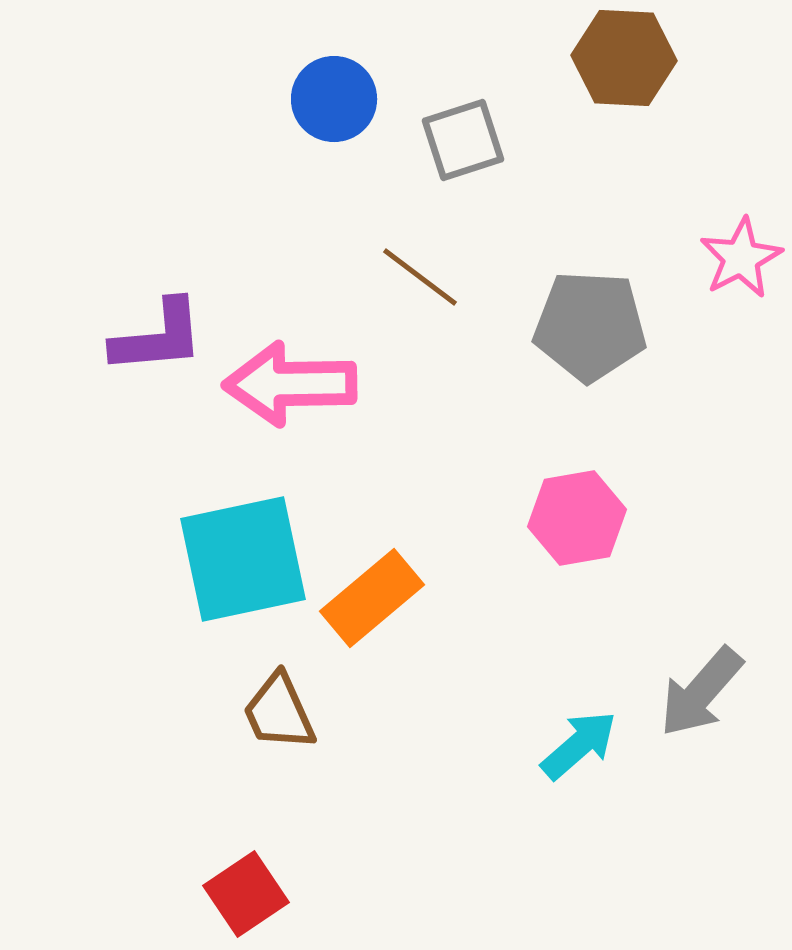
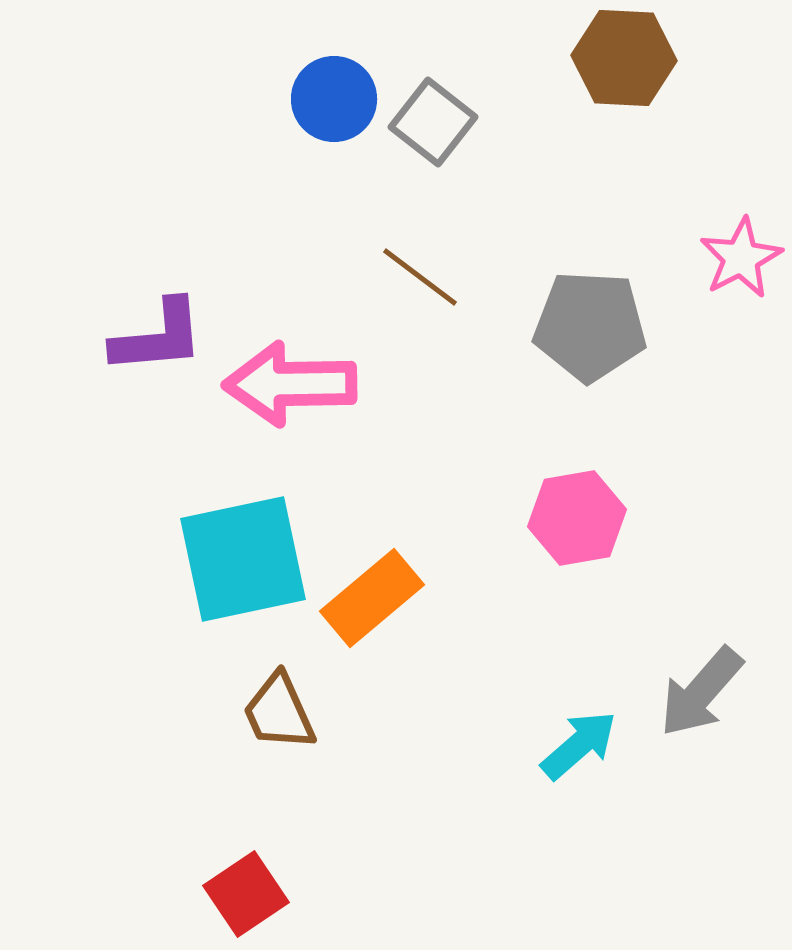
gray square: moved 30 px left, 18 px up; rotated 34 degrees counterclockwise
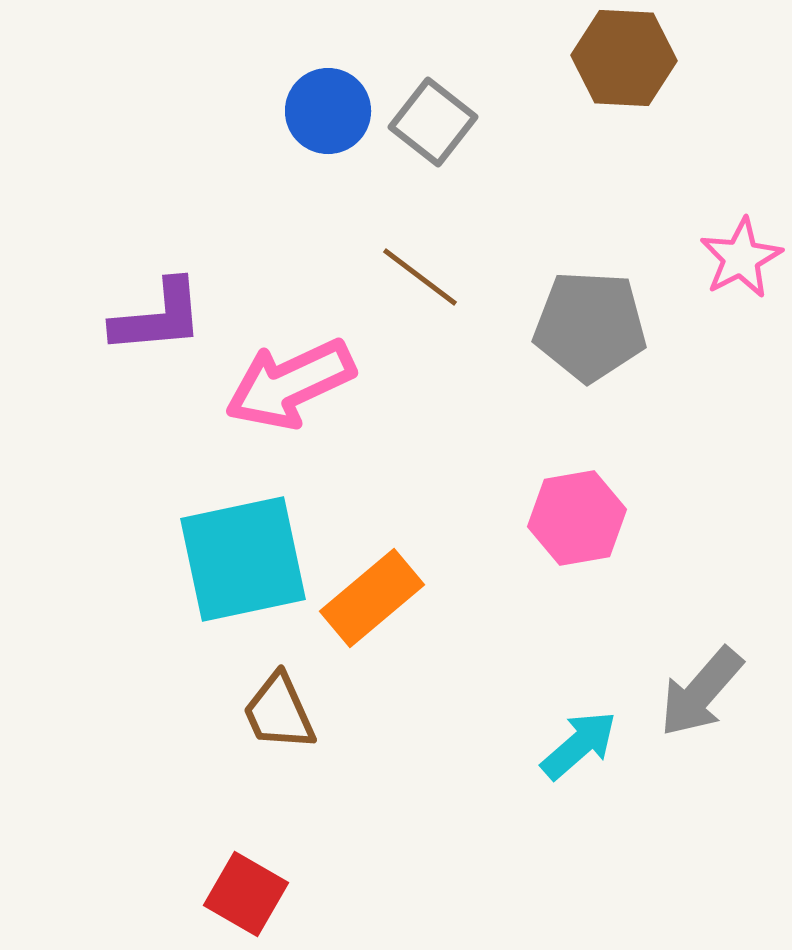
blue circle: moved 6 px left, 12 px down
purple L-shape: moved 20 px up
pink arrow: rotated 24 degrees counterclockwise
red square: rotated 26 degrees counterclockwise
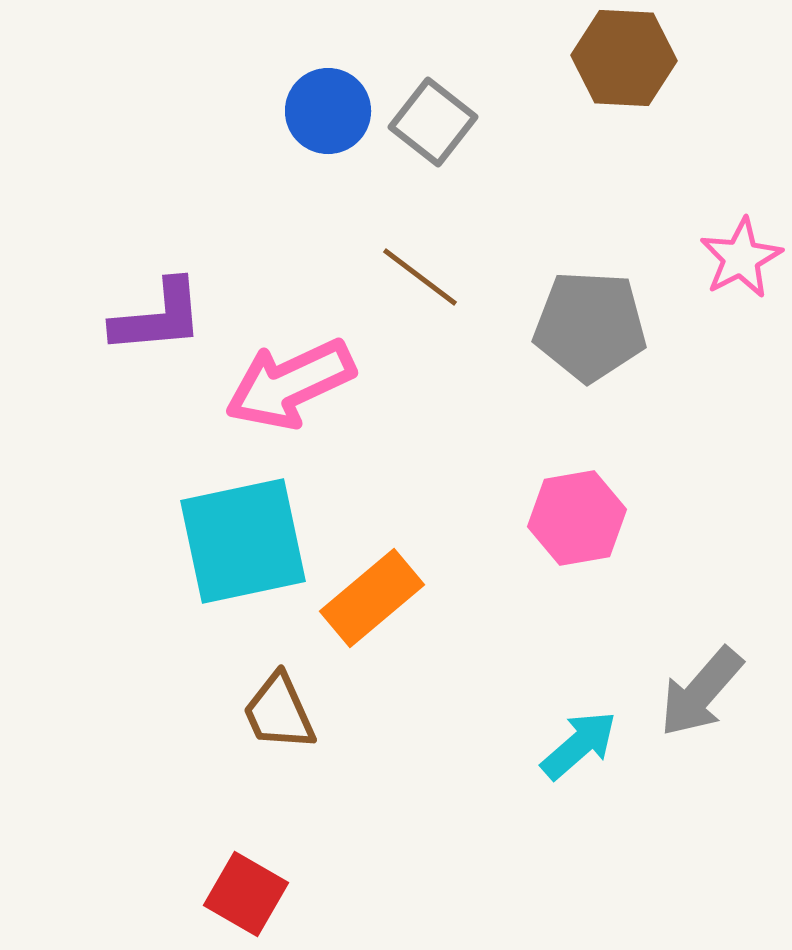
cyan square: moved 18 px up
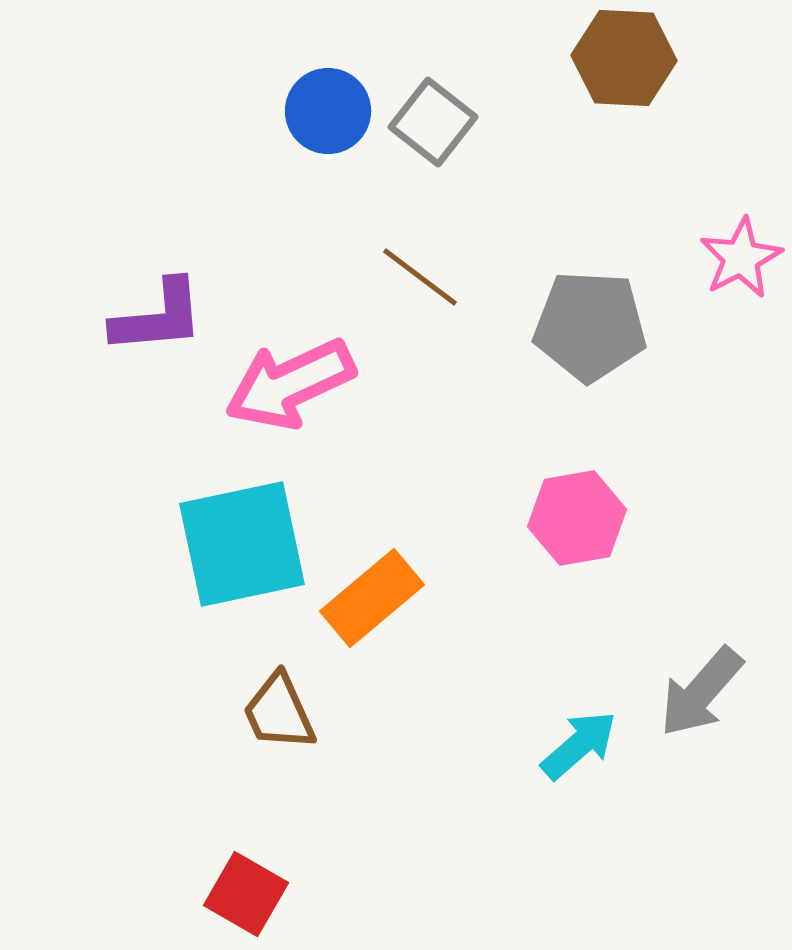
cyan square: moved 1 px left, 3 px down
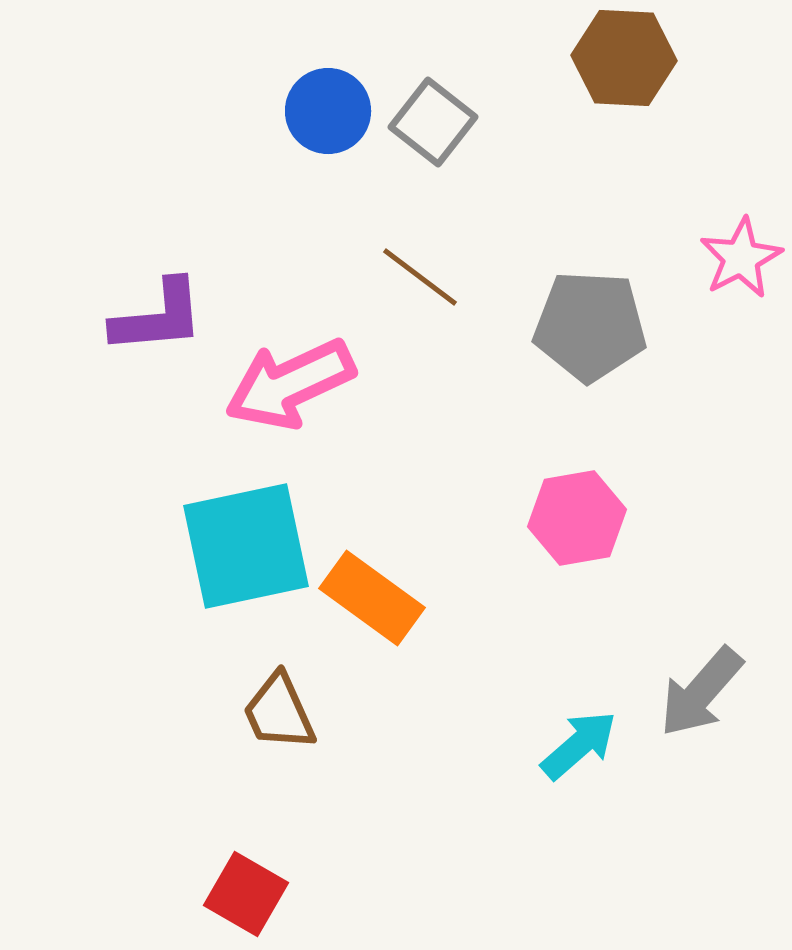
cyan square: moved 4 px right, 2 px down
orange rectangle: rotated 76 degrees clockwise
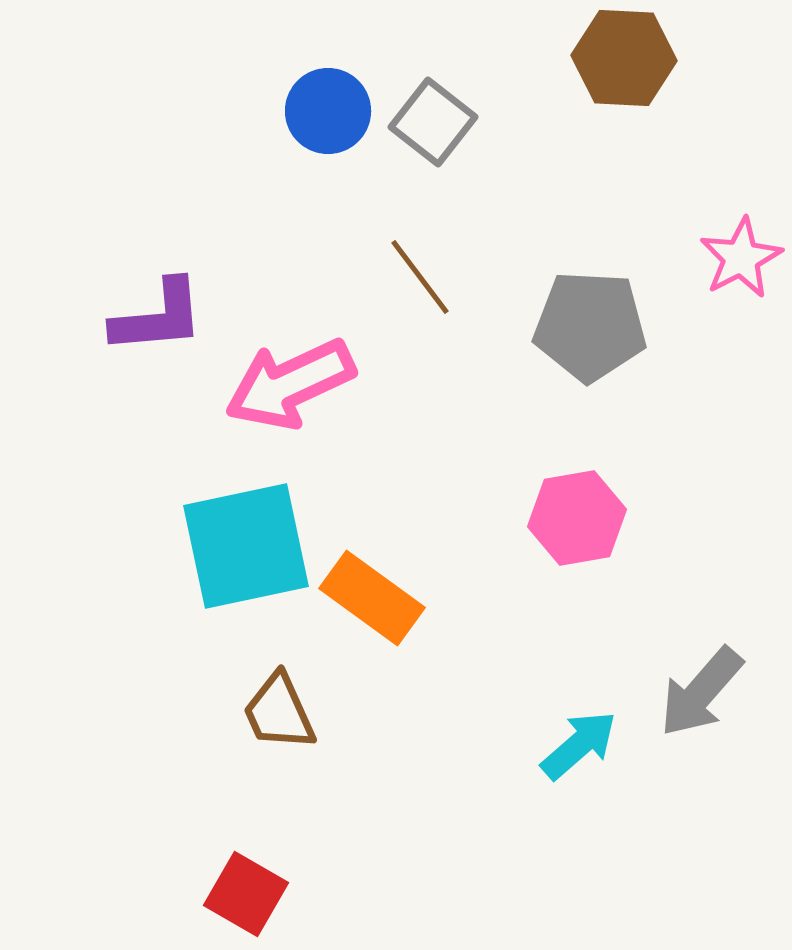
brown line: rotated 16 degrees clockwise
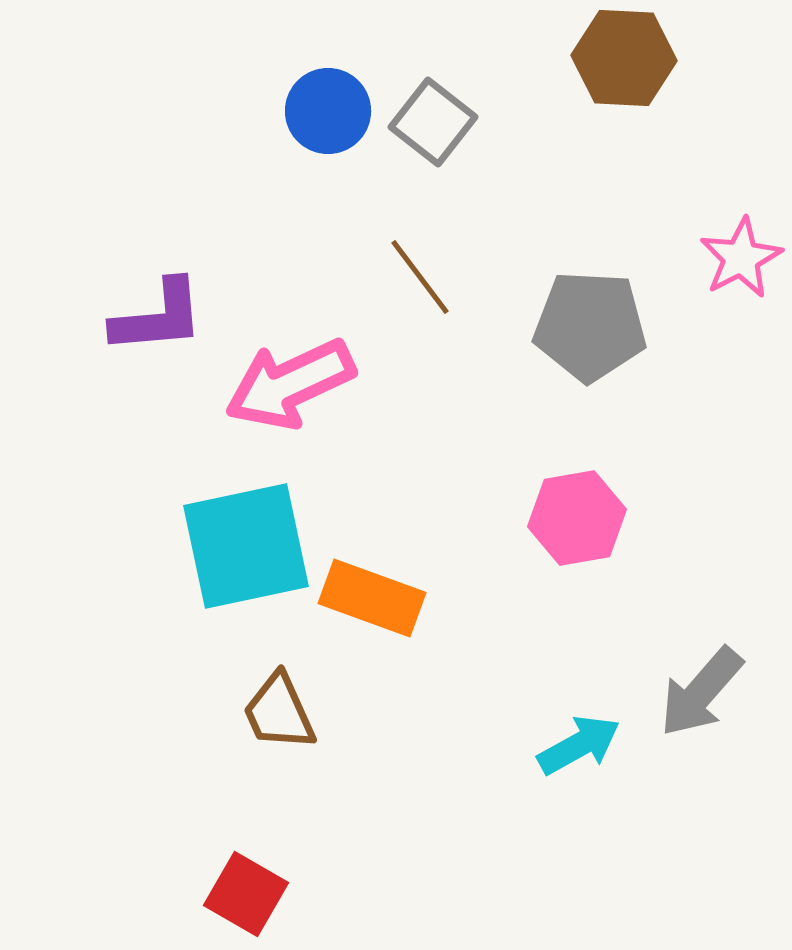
orange rectangle: rotated 16 degrees counterclockwise
cyan arrow: rotated 12 degrees clockwise
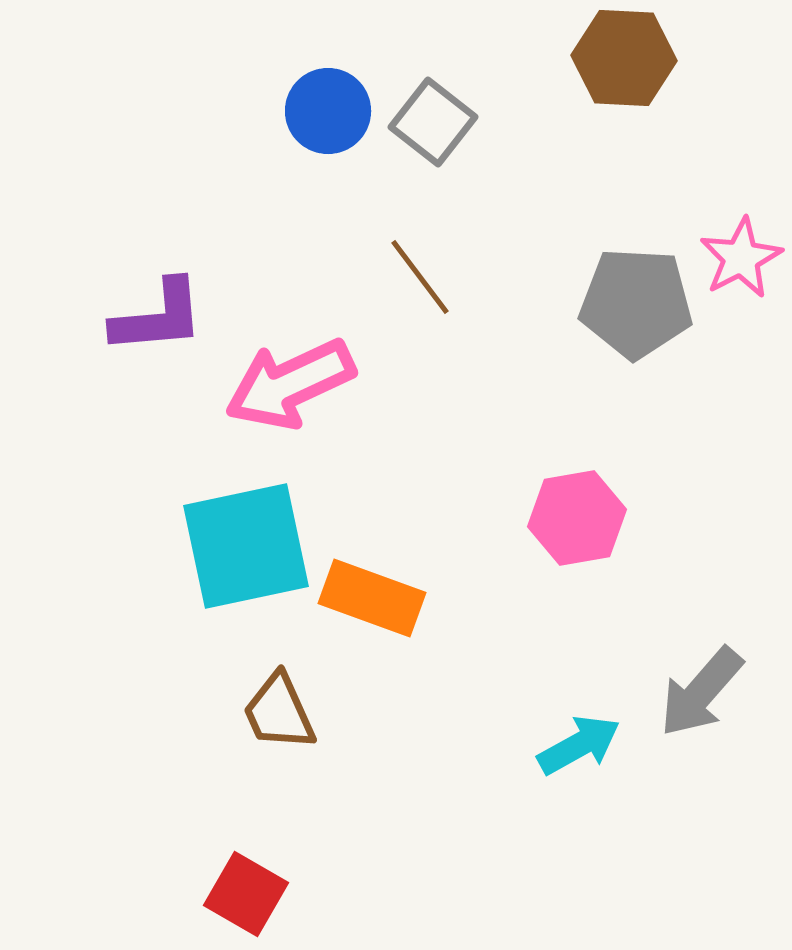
gray pentagon: moved 46 px right, 23 px up
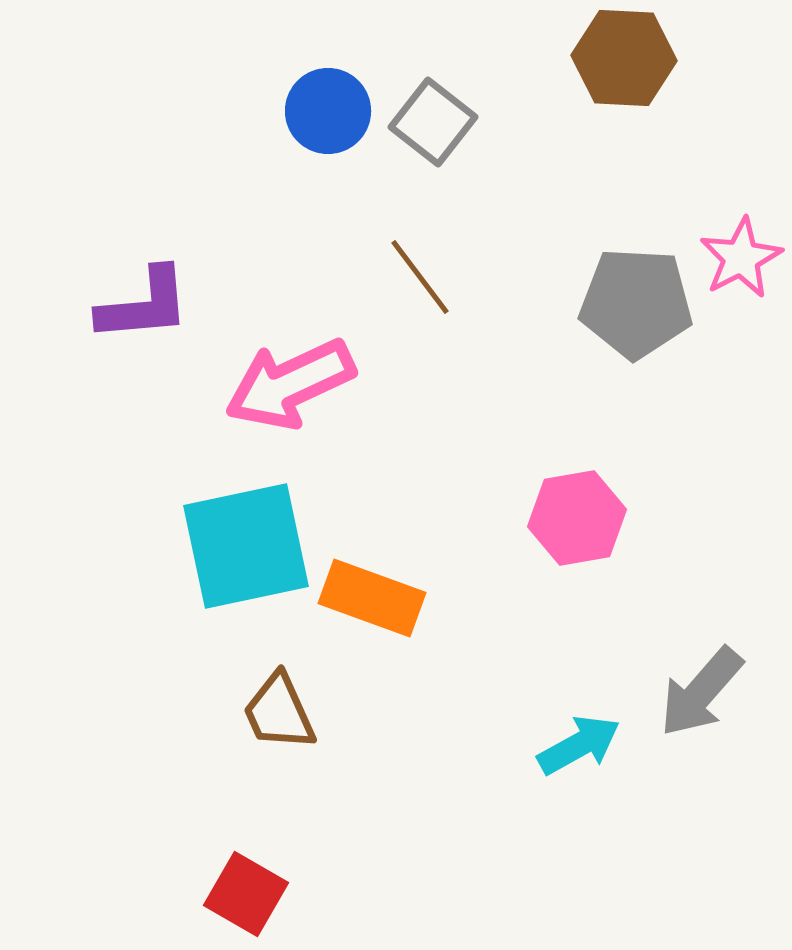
purple L-shape: moved 14 px left, 12 px up
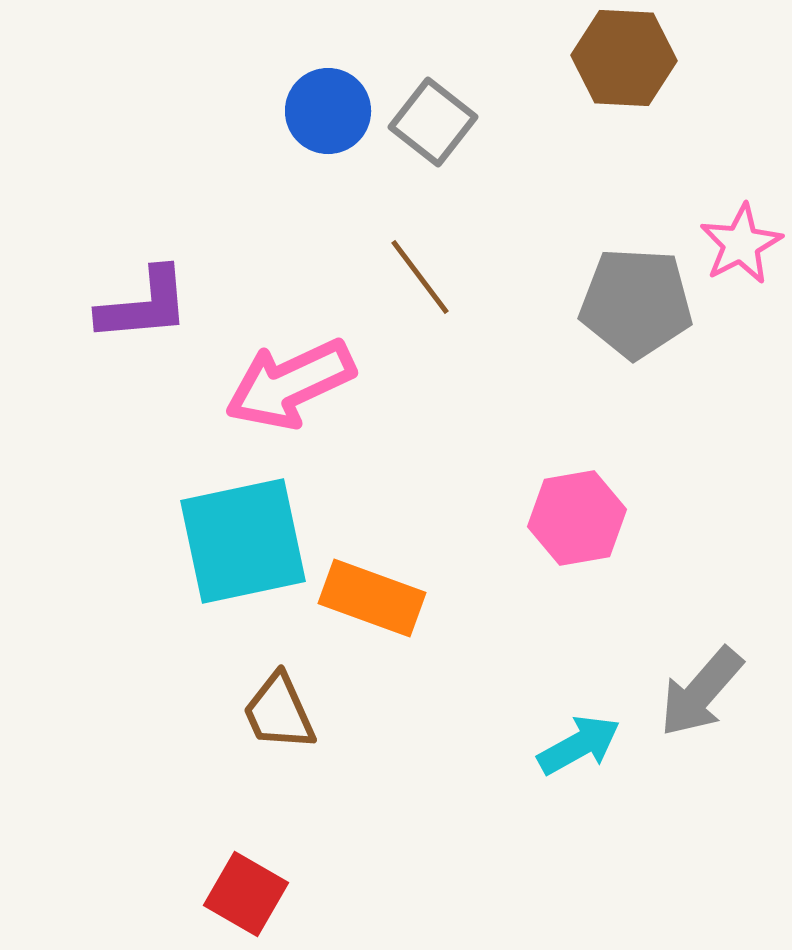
pink star: moved 14 px up
cyan square: moved 3 px left, 5 px up
